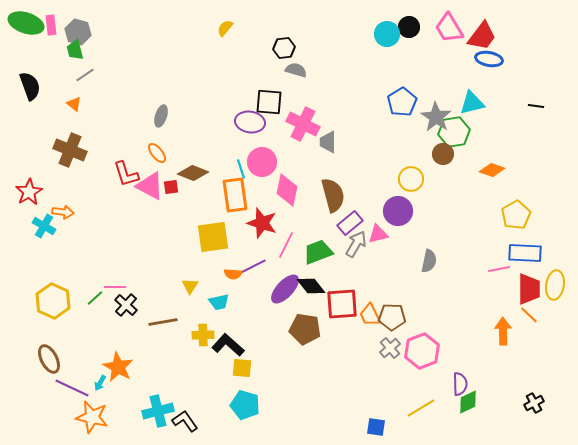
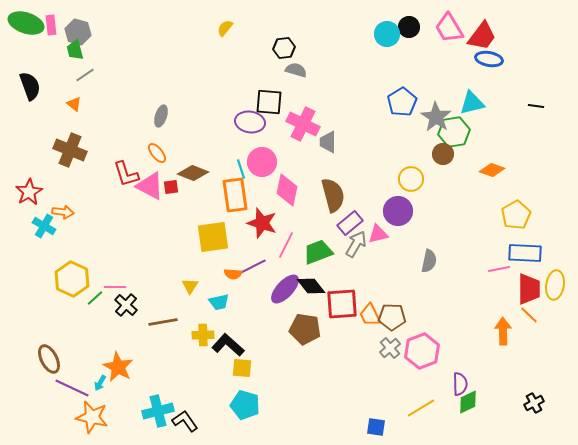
yellow hexagon at (53, 301): moved 19 px right, 22 px up
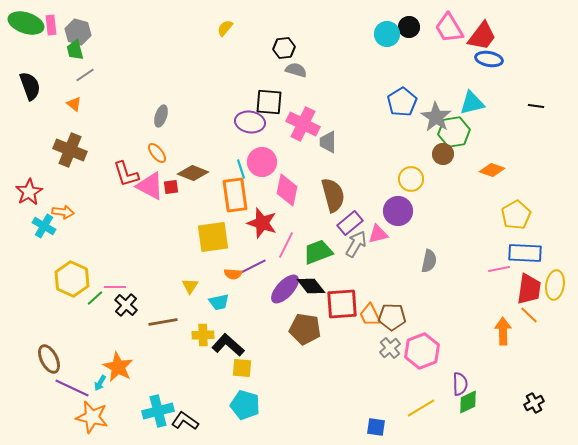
red trapezoid at (529, 289): rotated 8 degrees clockwise
black L-shape at (185, 421): rotated 20 degrees counterclockwise
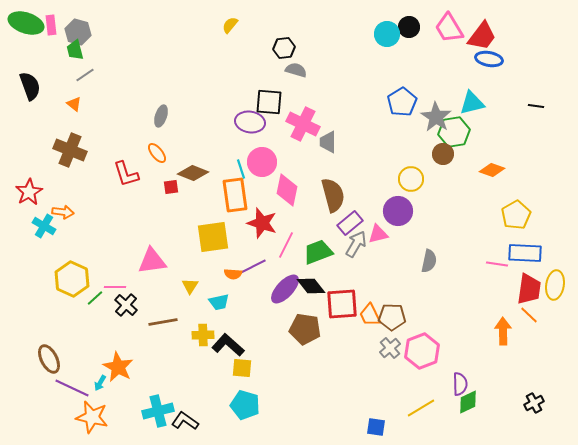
yellow semicircle at (225, 28): moved 5 px right, 3 px up
pink triangle at (150, 186): moved 2 px right, 75 px down; rotated 36 degrees counterclockwise
pink line at (499, 269): moved 2 px left, 5 px up; rotated 20 degrees clockwise
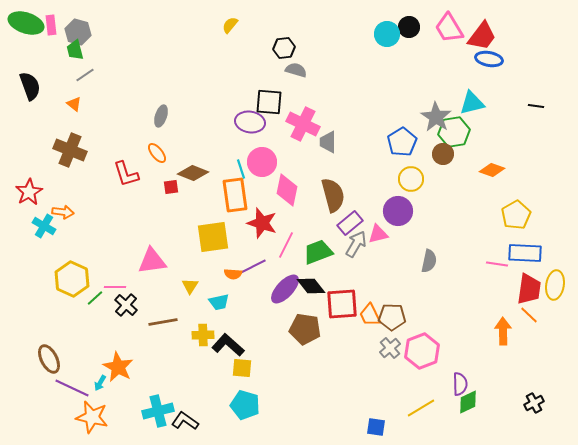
blue pentagon at (402, 102): moved 40 px down
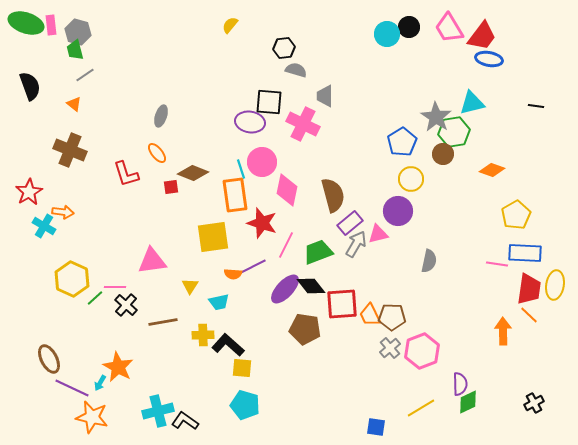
gray trapezoid at (328, 142): moved 3 px left, 46 px up
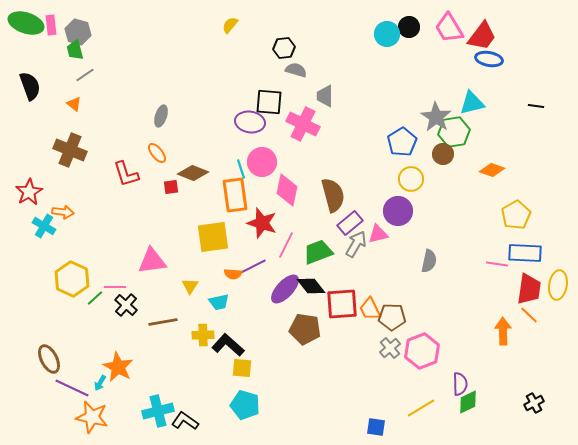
yellow ellipse at (555, 285): moved 3 px right
orange trapezoid at (370, 315): moved 6 px up
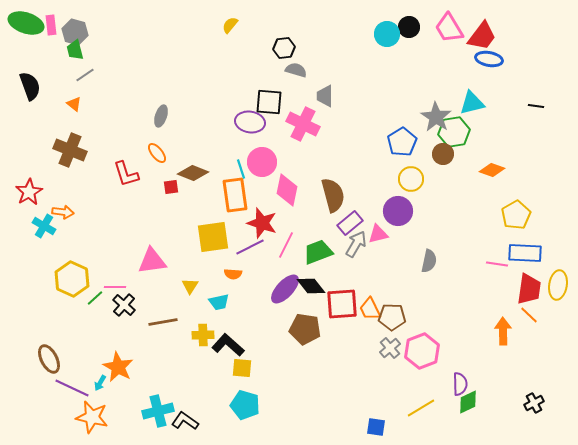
gray hexagon at (78, 32): moved 3 px left
purple line at (252, 267): moved 2 px left, 20 px up
black cross at (126, 305): moved 2 px left
